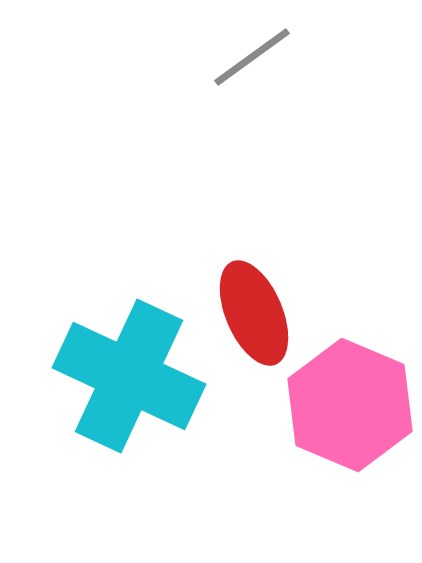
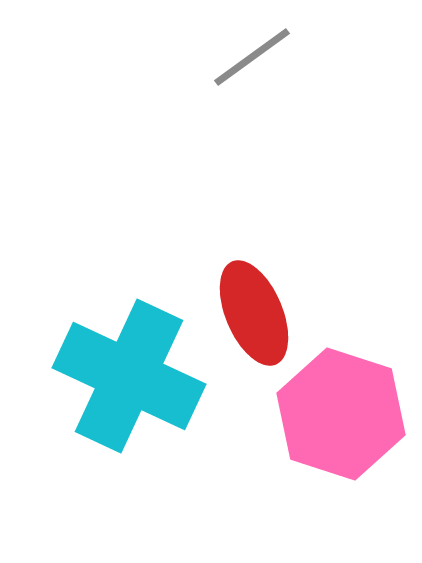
pink hexagon: moved 9 px left, 9 px down; rotated 5 degrees counterclockwise
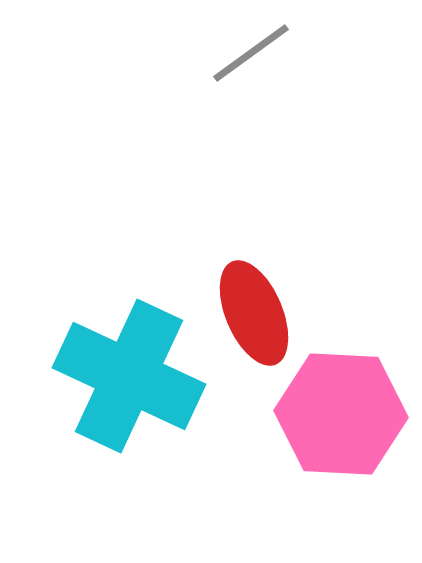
gray line: moved 1 px left, 4 px up
pink hexagon: rotated 15 degrees counterclockwise
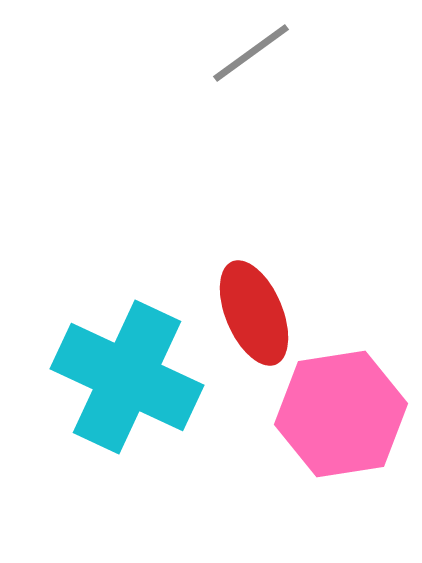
cyan cross: moved 2 px left, 1 px down
pink hexagon: rotated 12 degrees counterclockwise
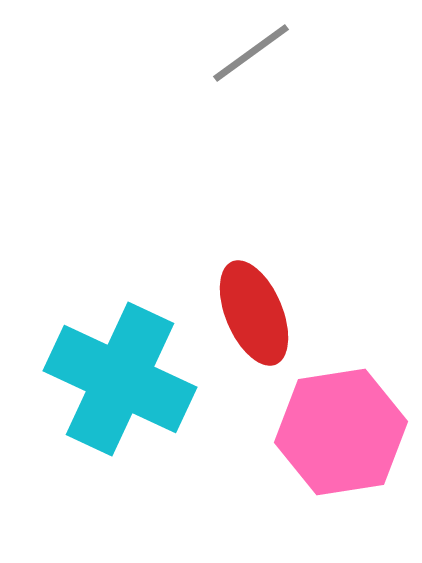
cyan cross: moved 7 px left, 2 px down
pink hexagon: moved 18 px down
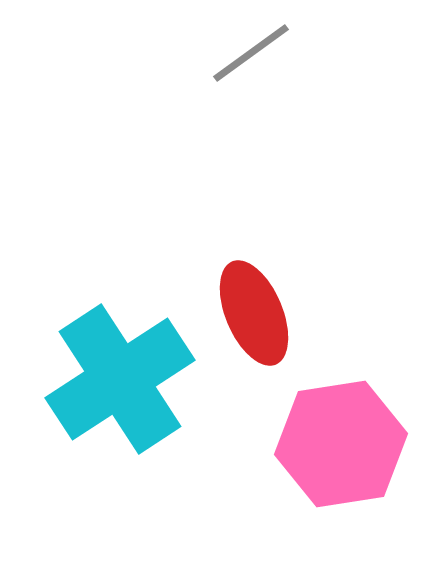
cyan cross: rotated 32 degrees clockwise
pink hexagon: moved 12 px down
